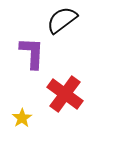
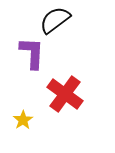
black semicircle: moved 7 px left
yellow star: moved 1 px right, 2 px down
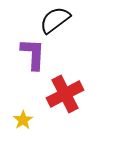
purple L-shape: moved 1 px right, 1 px down
red cross: rotated 27 degrees clockwise
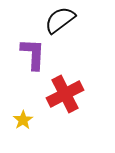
black semicircle: moved 5 px right
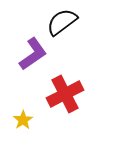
black semicircle: moved 2 px right, 2 px down
purple L-shape: rotated 52 degrees clockwise
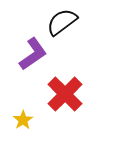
red cross: rotated 18 degrees counterclockwise
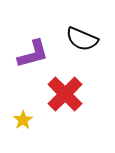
black semicircle: moved 20 px right, 17 px down; rotated 120 degrees counterclockwise
purple L-shape: rotated 20 degrees clockwise
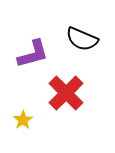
red cross: moved 1 px right, 1 px up
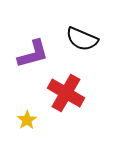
red cross: rotated 15 degrees counterclockwise
yellow star: moved 4 px right
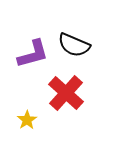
black semicircle: moved 8 px left, 6 px down
red cross: rotated 12 degrees clockwise
